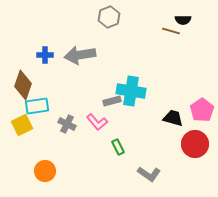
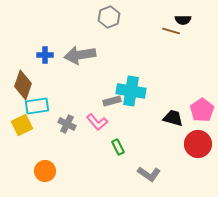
red circle: moved 3 px right
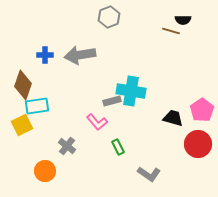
gray cross: moved 22 px down; rotated 12 degrees clockwise
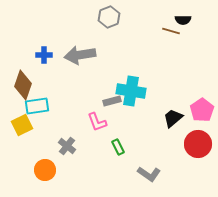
blue cross: moved 1 px left
black trapezoid: rotated 55 degrees counterclockwise
pink L-shape: rotated 20 degrees clockwise
orange circle: moved 1 px up
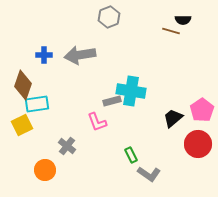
cyan rectangle: moved 2 px up
green rectangle: moved 13 px right, 8 px down
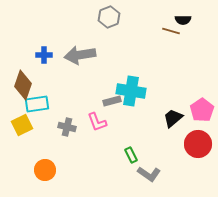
gray cross: moved 19 px up; rotated 24 degrees counterclockwise
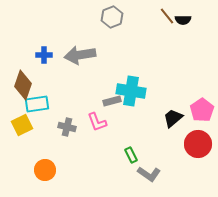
gray hexagon: moved 3 px right
brown line: moved 4 px left, 15 px up; rotated 36 degrees clockwise
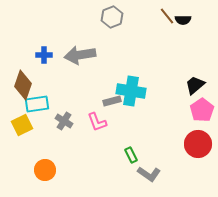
black trapezoid: moved 22 px right, 33 px up
gray cross: moved 3 px left, 6 px up; rotated 18 degrees clockwise
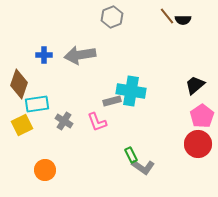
brown diamond: moved 4 px left, 1 px up
pink pentagon: moved 6 px down
gray L-shape: moved 6 px left, 7 px up
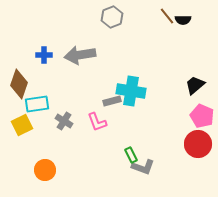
pink pentagon: rotated 15 degrees counterclockwise
gray L-shape: rotated 15 degrees counterclockwise
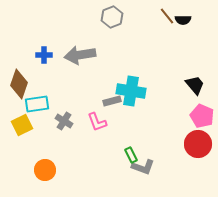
black trapezoid: rotated 90 degrees clockwise
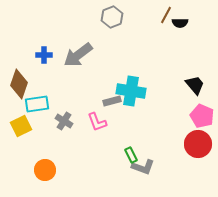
brown line: moved 1 px left, 1 px up; rotated 66 degrees clockwise
black semicircle: moved 3 px left, 3 px down
gray arrow: moved 2 px left; rotated 28 degrees counterclockwise
yellow square: moved 1 px left, 1 px down
